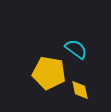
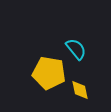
cyan semicircle: rotated 15 degrees clockwise
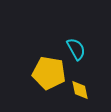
cyan semicircle: rotated 10 degrees clockwise
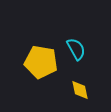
yellow pentagon: moved 8 px left, 11 px up
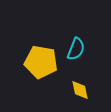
cyan semicircle: rotated 50 degrees clockwise
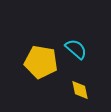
cyan semicircle: rotated 70 degrees counterclockwise
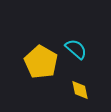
yellow pentagon: rotated 20 degrees clockwise
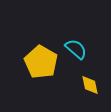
yellow diamond: moved 10 px right, 5 px up
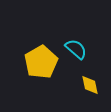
yellow pentagon: rotated 12 degrees clockwise
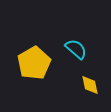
yellow pentagon: moved 7 px left, 1 px down
